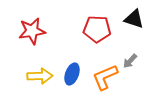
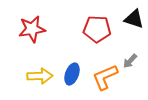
red star: moved 2 px up
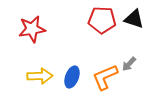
red pentagon: moved 5 px right, 9 px up
gray arrow: moved 1 px left, 3 px down
blue ellipse: moved 3 px down
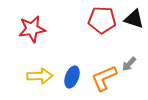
orange L-shape: moved 1 px left, 1 px down
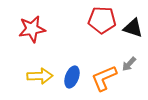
black triangle: moved 1 px left, 9 px down
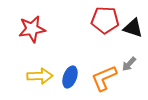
red pentagon: moved 3 px right
blue ellipse: moved 2 px left
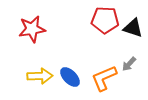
blue ellipse: rotated 65 degrees counterclockwise
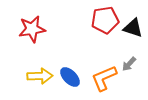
red pentagon: rotated 12 degrees counterclockwise
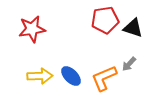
blue ellipse: moved 1 px right, 1 px up
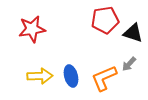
black triangle: moved 5 px down
blue ellipse: rotated 30 degrees clockwise
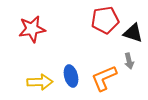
gray arrow: moved 3 px up; rotated 56 degrees counterclockwise
yellow arrow: moved 6 px down
